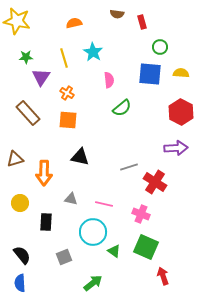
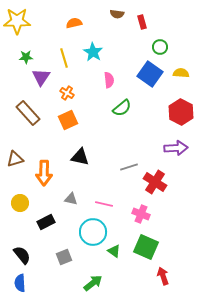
yellow star: rotated 12 degrees counterclockwise
blue square: rotated 30 degrees clockwise
orange square: rotated 30 degrees counterclockwise
black rectangle: rotated 60 degrees clockwise
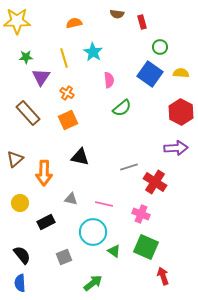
brown triangle: rotated 24 degrees counterclockwise
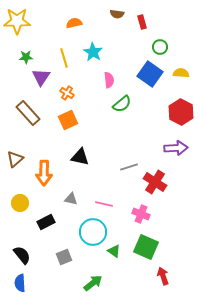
green semicircle: moved 4 px up
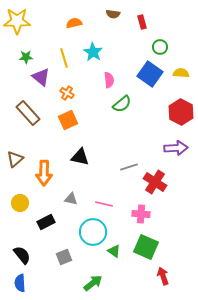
brown semicircle: moved 4 px left
purple triangle: rotated 24 degrees counterclockwise
pink cross: rotated 18 degrees counterclockwise
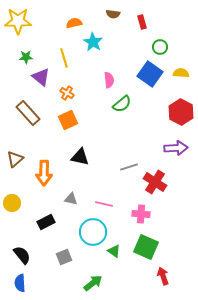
yellow star: moved 1 px right
cyan star: moved 10 px up
yellow circle: moved 8 px left
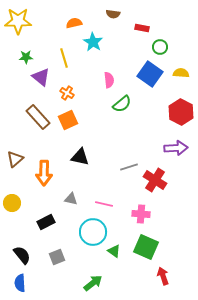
red rectangle: moved 6 px down; rotated 64 degrees counterclockwise
brown rectangle: moved 10 px right, 4 px down
red cross: moved 2 px up
gray square: moved 7 px left
